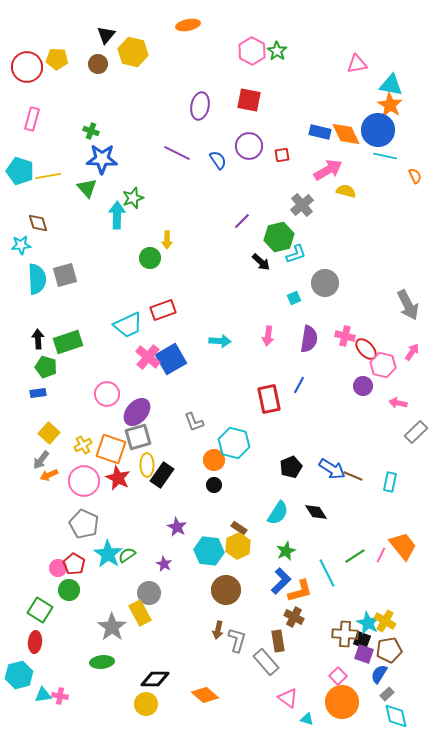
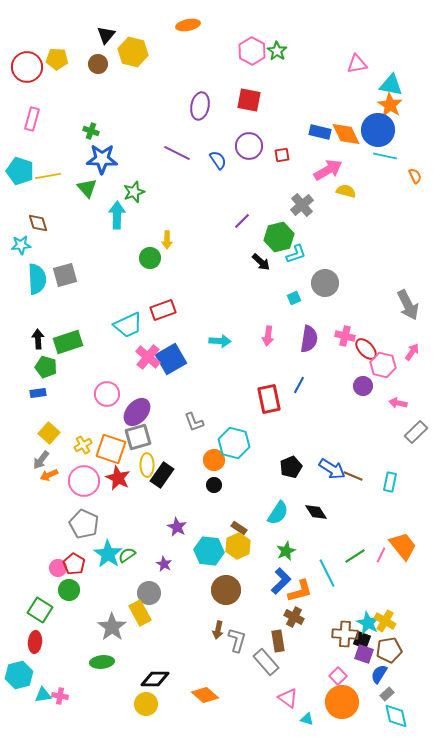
green star at (133, 198): moved 1 px right, 6 px up
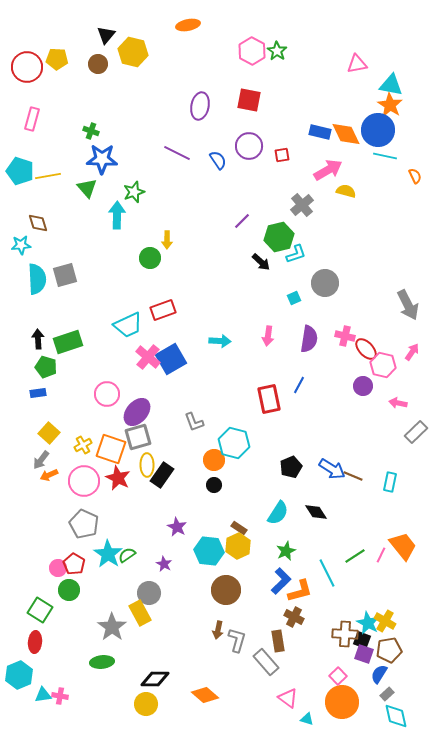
cyan hexagon at (19, 675): rotated 8 degrees counterclockwise
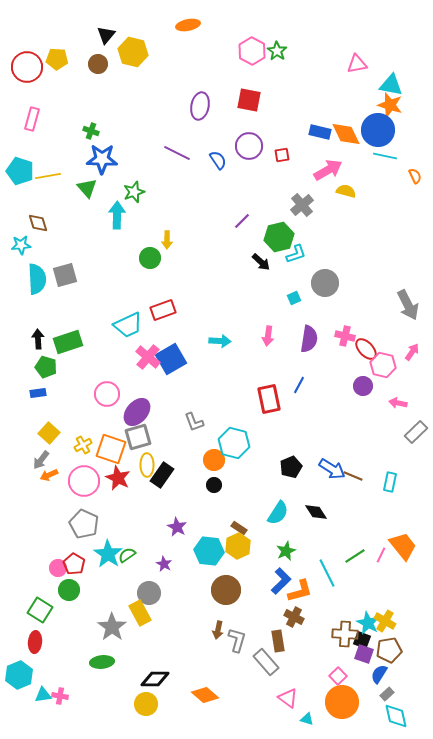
orange star at (390, 105): rotated 15 degrees counterclockwise
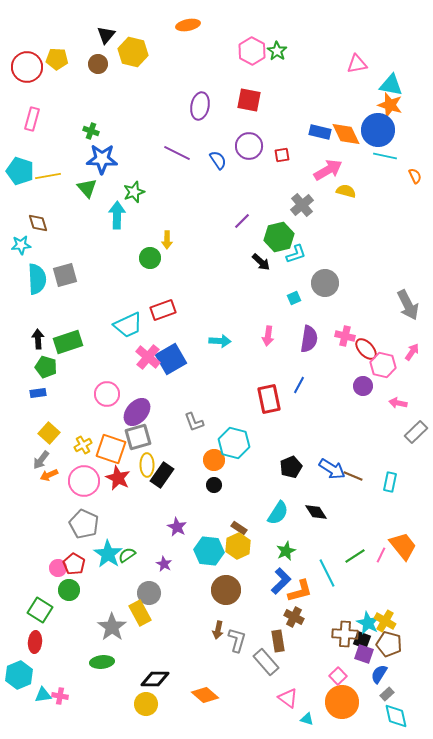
brown pentagon at (389, 650): moved 6 px up; rotated 25 degrees clockwise
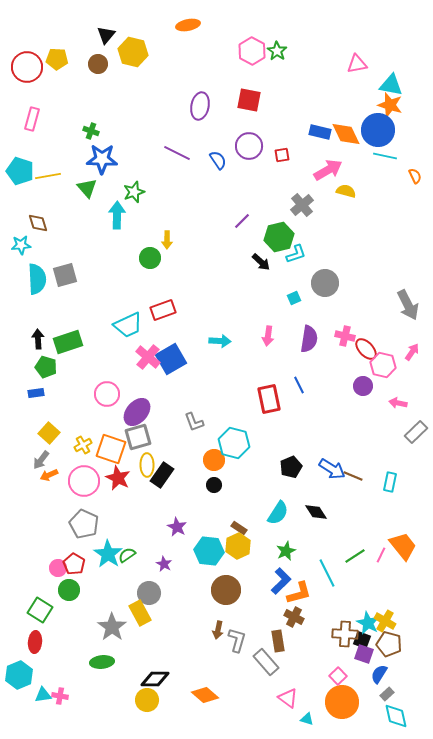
blue line at (299, 385): rotated 54 degrees counterclockwise
blue rectangle at (38, 393): moved 2 px left
orange L-shape at (300, 591): moved 1 px left, 2 px down
yellow circle at (146, 704): moved 1 px right, 4 px up
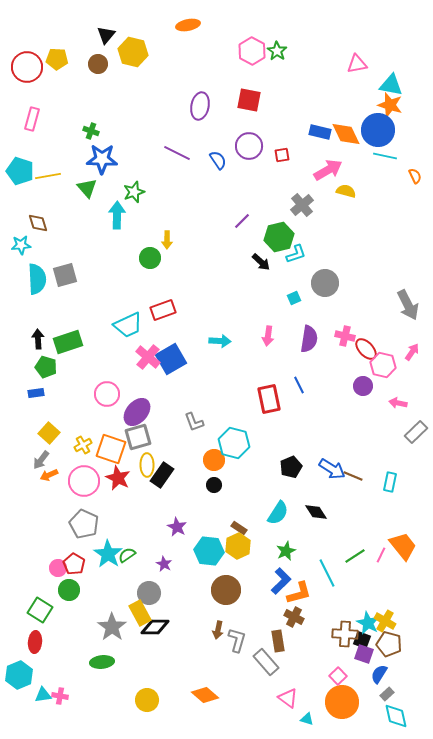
black diamond at (155, 679): moved 52 px up
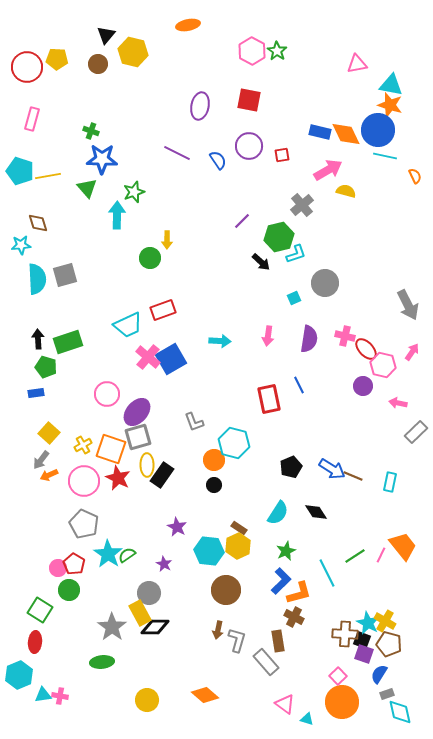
gray rectangle at (387, 694): rotated 24 degrees clockwise
pink triangle at (288, 698): moved 3 px left, 6 px down
cyan diamond at (396, 716): moved 4 px right, 4 px up
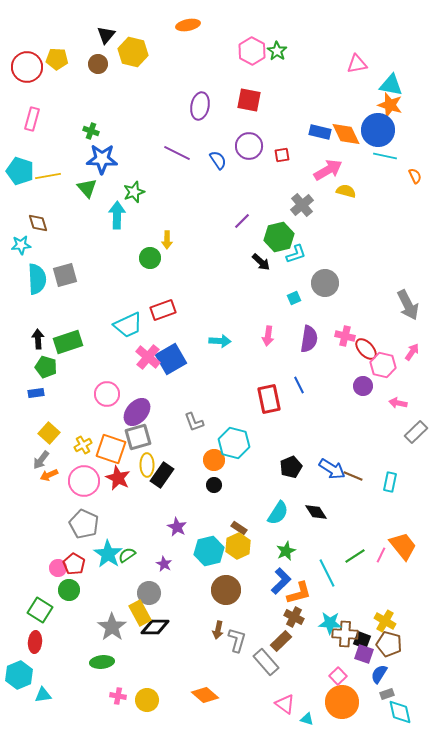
cyan hexagon at (209, 551): rotated 20 degrees counterclockwise
cyan star at (368, 623): moved 38 px left; rotated 25 degrees counterclockwise
brown rectangle at (278, 641): moved 3 px right; rotated 55 degrees clockwise
pink cross at (60, 696): moved 58 px right
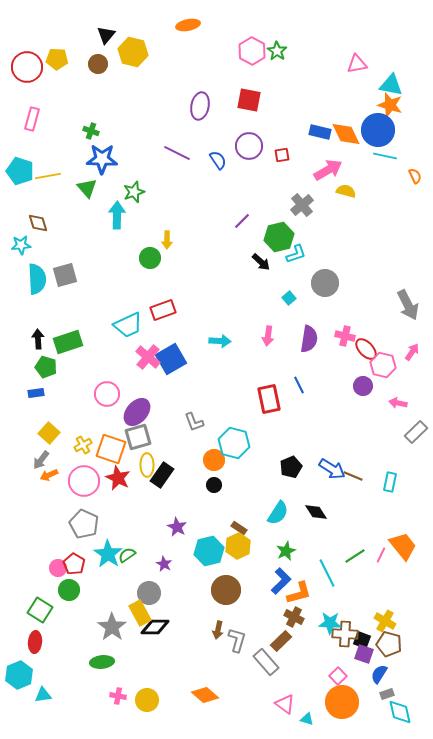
cyan square at (294, 298): moved 5 px left; rotated 16 degrees counterclockwise
